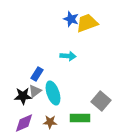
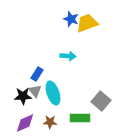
gray triangle: rotated 32 degrees counterclockwise
purple diamond: moved 1 px right
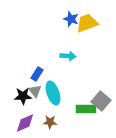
green rectangle: moved 6 px right, 9 px up
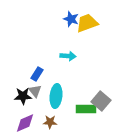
cyan ellipse: moved 3 px right, 3 px down; rotated 25 degrees clockwise
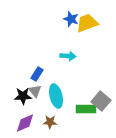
cyan ellipse: rotated 20 degrees counterclockwise
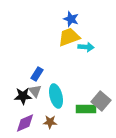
yellow trapezoid: moved 18 px left, 14 px down
cyan arrow: moved 18 px right, 9 px up
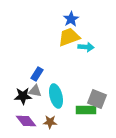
blue star: rotated 21 degrees clockwise
gray triangle: rotated 40 degrees counterclockwise
gray square: moved 4 px left, 2 px up; rotated 18 degrees counterclockwise
green rectangle: moved 1 px down
purple diamond: moved 1 px right, 2 px up; rotated 75 degrees clockwise
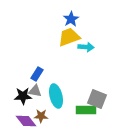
brown star: moved 9 px left, 6 px up
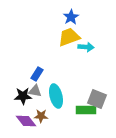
blue star: moved 2 px up
